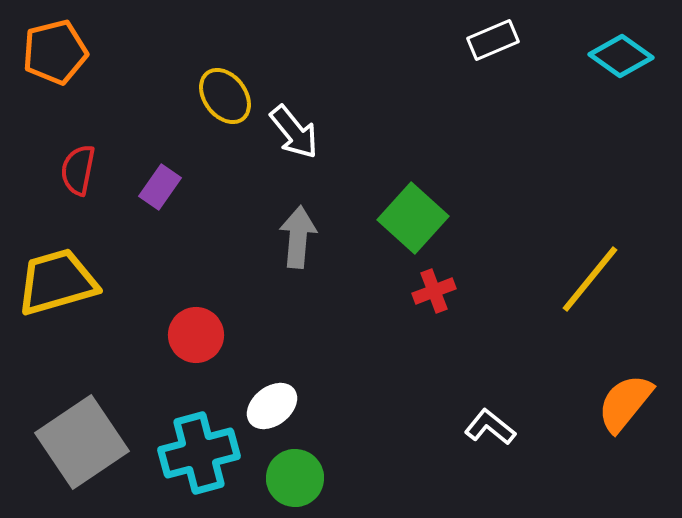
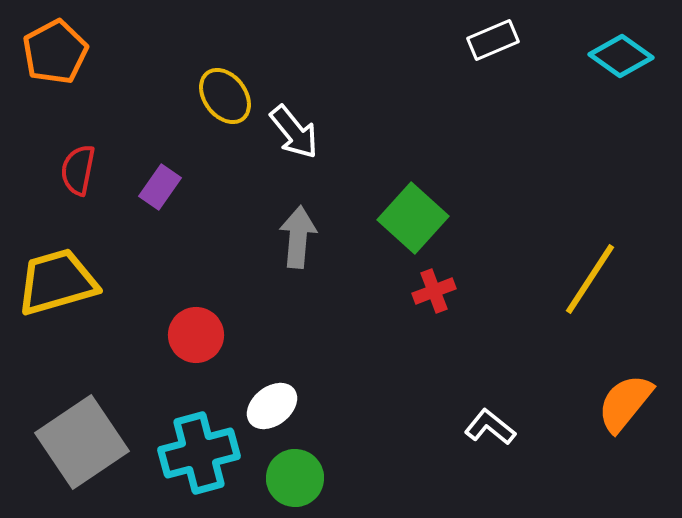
orange pentagon: rotated 14 degrees counterclockwise
yellow line: rotated 6 degrees counterclockwise
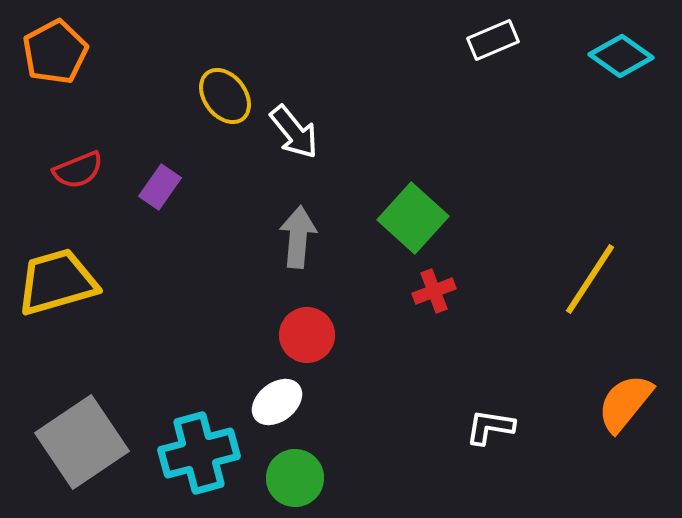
red semicircle: rotated 123 degrees counterclockwise
red circle: moved 111 px right
white ellipse: moved 5 px right, 4 px up
white L-shape: rotated 30 degrees counterclockwise
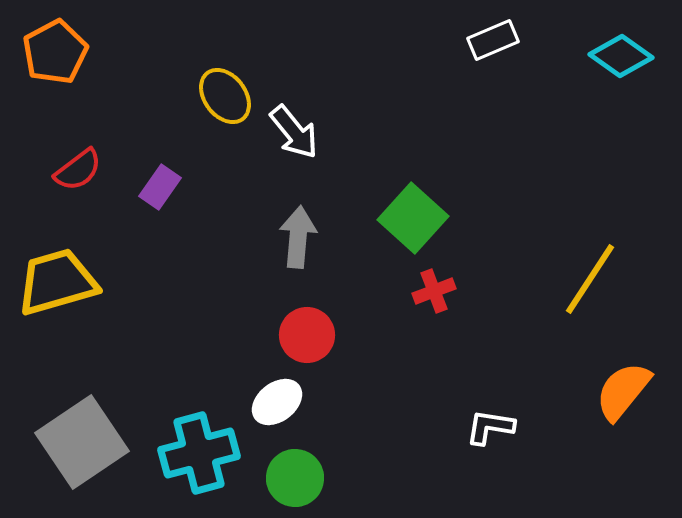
red semicircle: rotated 15 degrees counterclockwise
orange semicircle: moved 2 px left, 12 px up
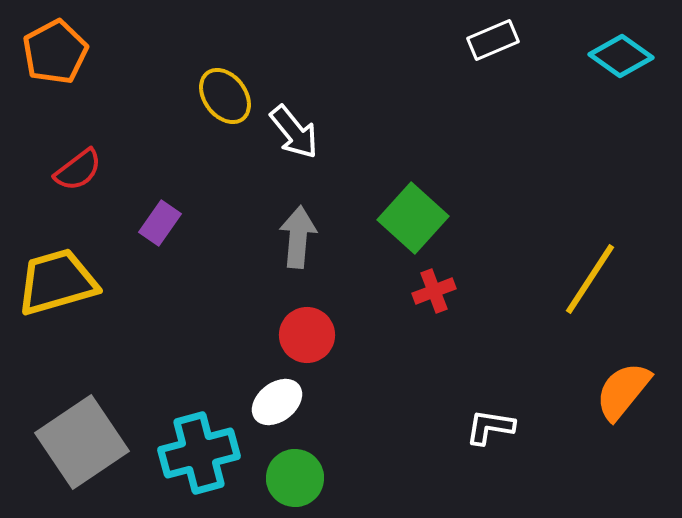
purple rectangle: moved 36 px down
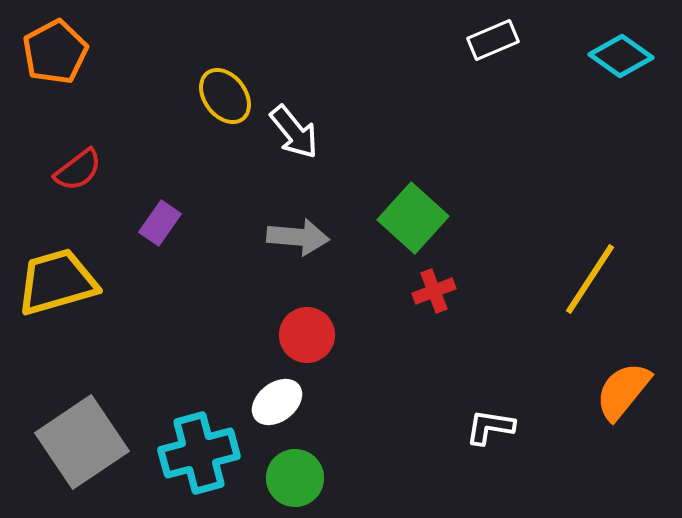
gray arrow: rotated 90 degrees clockwise
